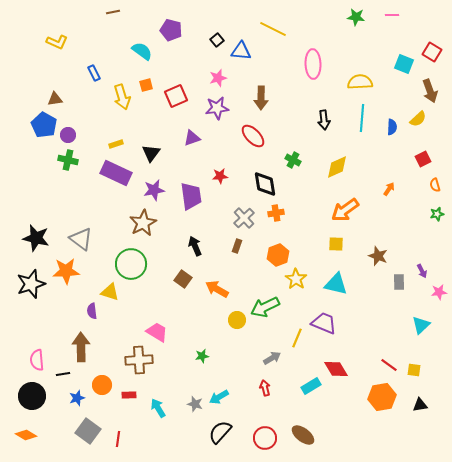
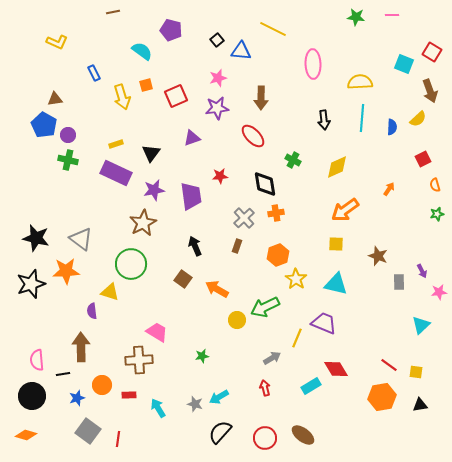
yellow square at (414, 370): moved 2 px right, 2 px down
orange diamond at (26, 435): rotated 15 degrees counterclockwise
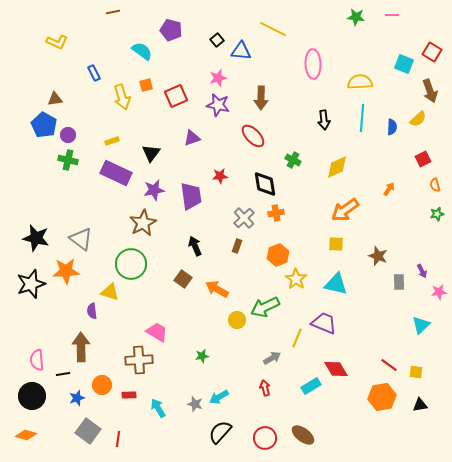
purple star at (217, 108): moved 1 px right, 3 px up; rotated 20 degrees clockwise
yellow rectangle at (116, 144): moved 4 px left, 3 px up
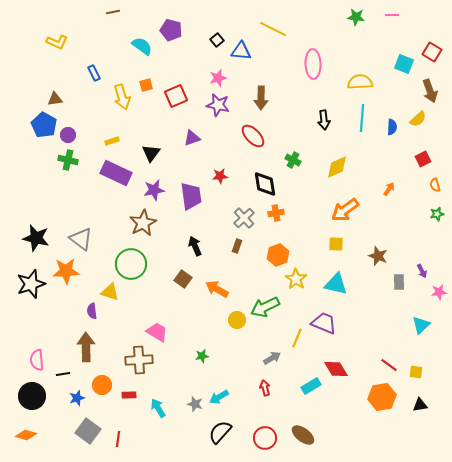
cyan semicircle at (142, 51): moved 5 px up
brown arrow at (81, 347): moved 5 px right
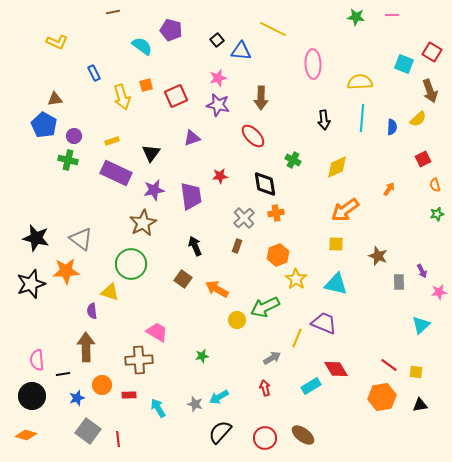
purple circle at (68, 135): moved 6 px right, 1 px down
red line at (118, 439): rotated 14 degrees counterclockwise
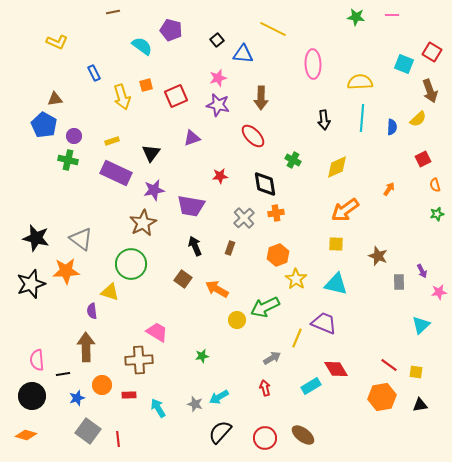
blue triangle at (241, 51): moved 2 px right, 3 px down
purple trapezoid at (191, 196): moved 10 px down; rotated 108 degrees clockwise
brown rectangle at (237, 246): moved 7 px left, 2 px down
